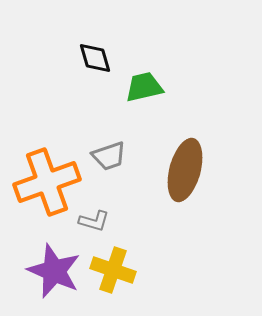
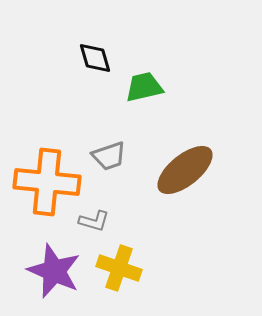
brown ellipse: rotated 36 degrees clockwise
orange cross: rotated 26 degrees clockwise
yellow cross: moved 6 px right, 2 px up
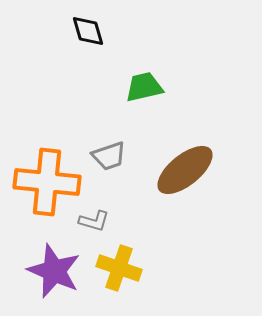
black diamond: moved 7 px left, 27 px up
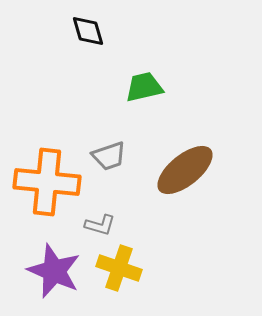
gray L-shape: moved 6 px right, 4 px down
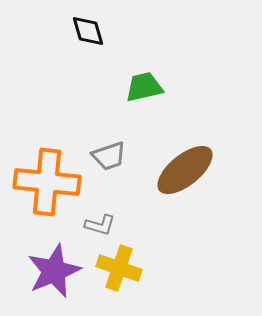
purple star: rotated 26 degrees clockwise
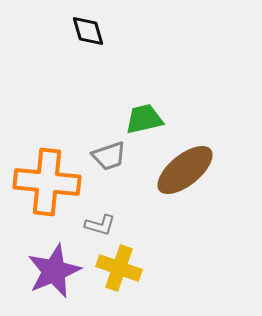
green trapezoid: moved 32 px down
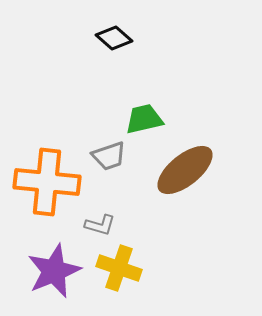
black diamond: moved 26 px right, 7 px down; rotated 33 degrees counterclockwise
